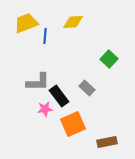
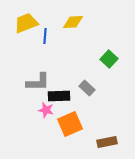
black rectangle: rotated 55 degrees counterclockwise
pink star: moved 1 px right, 1 px down; rotated 21 degrees clockwise
orange square: moved 3 px left
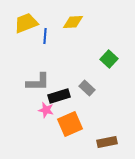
black rectangle: rotated 15 degrees counterclockwise
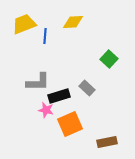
yellow trapezoid: moved 2 px left, 1 px down
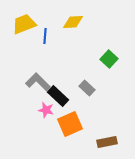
gray L-shape: rotated 135 degrees counterclockwise
black rectangle: moved 1 px left; rotated 60 degrees clockwise
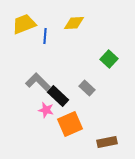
yellow diamond: moved 1 px right, 1 px down
